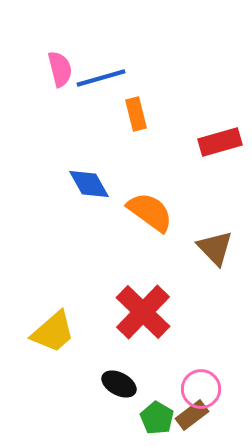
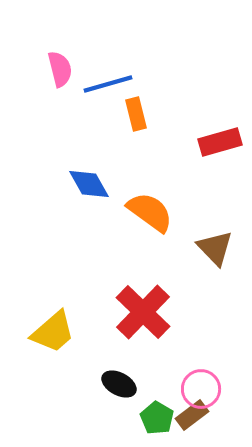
blue line: moved 7 px right, 6 px down
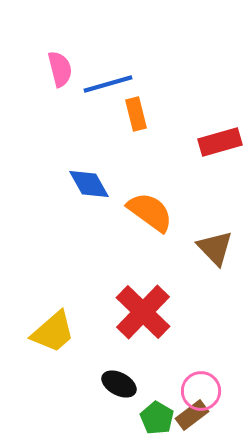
pink circle: moved 2 px down
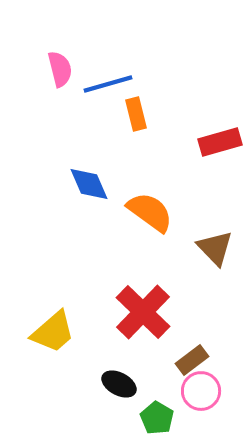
blue diamond: rotated 6 degrees clockwise
brown rectangle: moved 55 px up
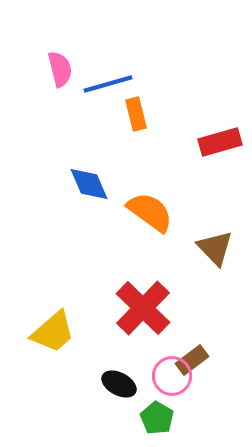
red cross: moved 4 px up
pink circle: moved 29 px left, 15 px up
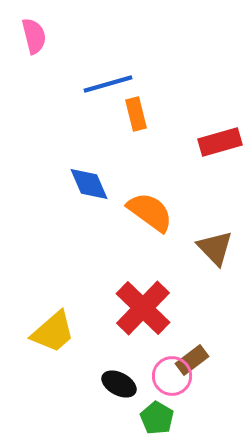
pink semicircle: moved 26 px left, 33 px up
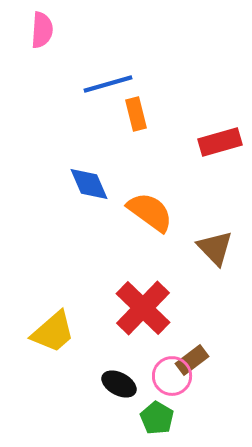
pink semicircle: moved 8 px right, 6 px up; rotated 18 degrees clockwise
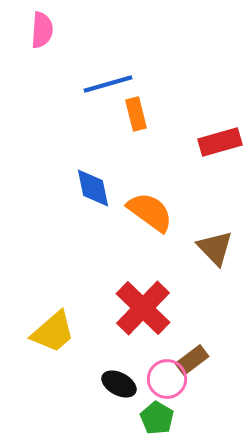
blue diamond: moved 4 px right, 4 px down; rotated 12 degrees clockwise
pink circle: moved 5 px left, 3 px down
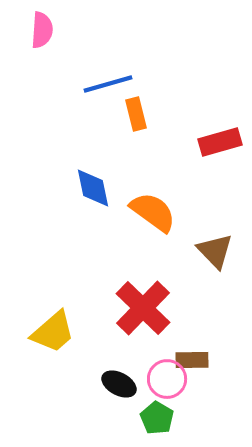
orange semicircle: moved 3 px right
brown triangle: moved 3 px down
brown rectangle: rotated 36 degrees clockwise
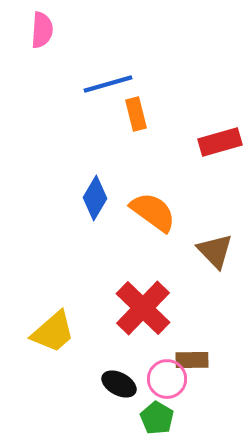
blue diamond: moved 2 px right, 10 px down; rotated 42 degrees clockwise
